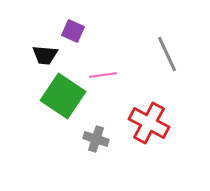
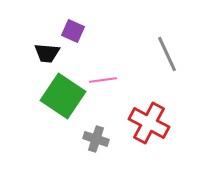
black trapezoid: moved 2 px right, 2 px up
pink line: moved 5 px down
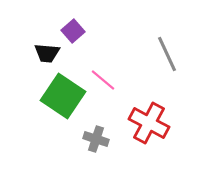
purple square: rotated 25 degrees clockwise
pink line: rotated 48 degrees clockwise
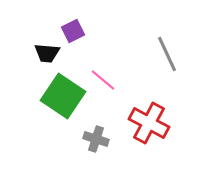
purple square: rotated 15 degrees clockwise
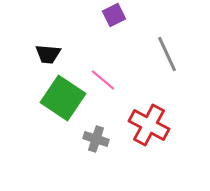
purple square: moved 41 px right, 16 px up
black trapezoid: moved 1 px right, 1 px down
green square: moved 2 px down
red cross: moved 2 px down
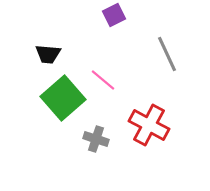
green square: rotated 15 degrees clockwise
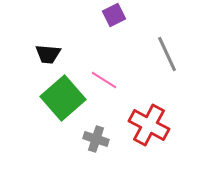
pink line: moved 1 px right; rotated 8 degrees counterclockwise
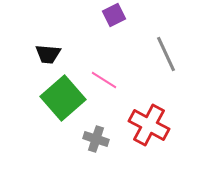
gray line: moved 1 px left
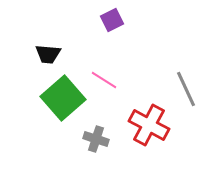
purple square: moved 2 px left, 5 px down
gray line: moved 20 px right, 35 px down
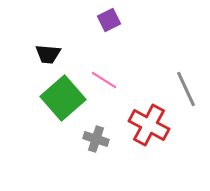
purple square: moved 3 px left
